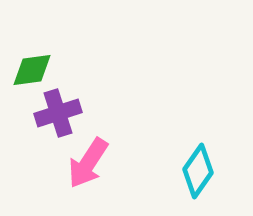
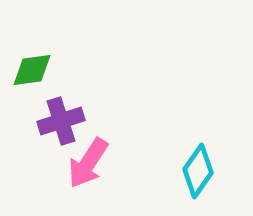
purple cross: moved 3 px right, 8 px down
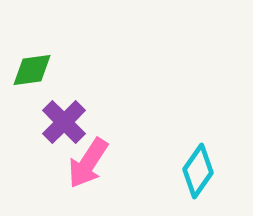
purple cross: moved 3 px right, 1 px down; rotated 27 degrees counterclockwise
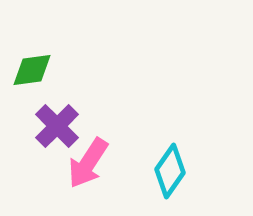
purple cross: moved 7 px left, 4 px down
cyan diamond: moved 28 px left
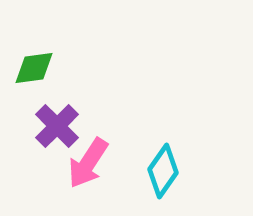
green diamond: moved 2 px right, 2 px up
cyan diamond: moved 7 px left
